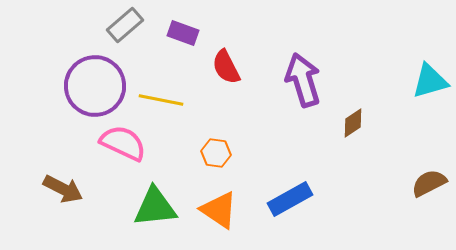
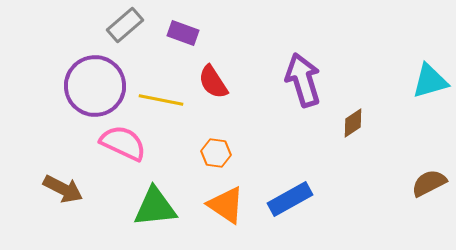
red semicircle: moved 13 px left, 15 px down; rotated 6 degrees counterclockwise
orange triangle: moved 7 px right, 5 px up
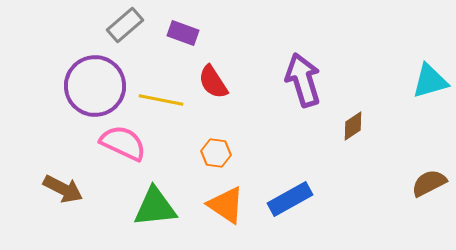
brown diamond: moved 3 px down
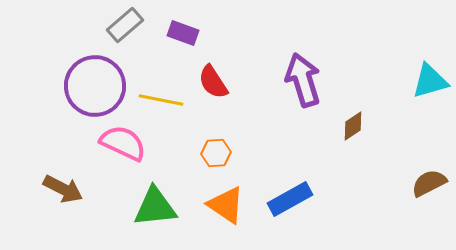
orange hexagon: rotated 12 degrees counterclockwise
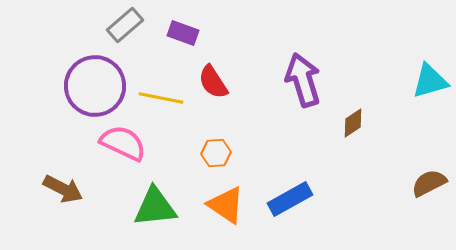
yellow line: moved 2 px up
brown diamond: moved 3 px up
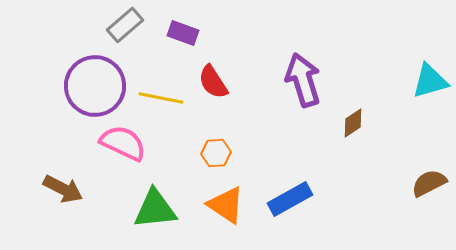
green triangle: moved 2 px down
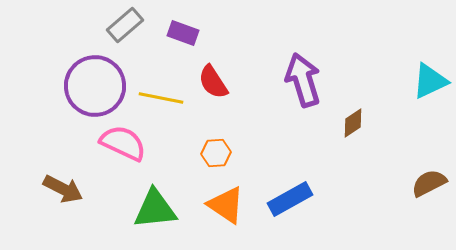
cyan triangle: rotated 9 degrees counterclockwise
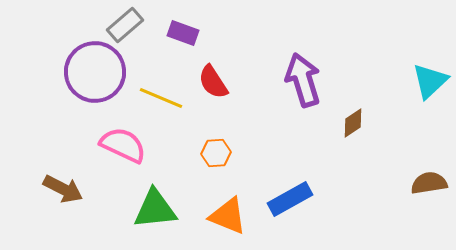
cyan triangle: rotated 18 degrees counterclockwise
purple circle: moved 14 px up
yellow line: rotated 12 degrees clockwise
pink semicircle: moved 2 px down
brown semicircle: rotated 18 degrees clockwise
orange triangle: moved 2 px right, 11 px down; rotated 12 degrees counterclockwise
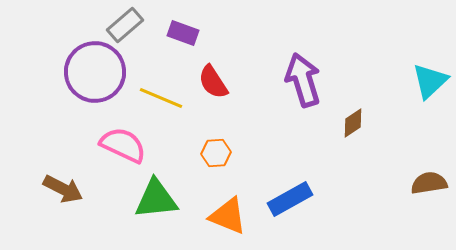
green triangle: moved 1 px right, 10 px up
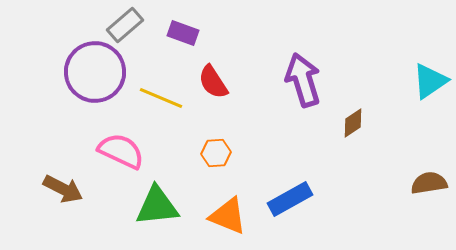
cyan triangle: rotated 9 degrees clockwise
pink semicircle: moved 2 px left, 6 px down
green triangle: moved 1 px right, 7 px down
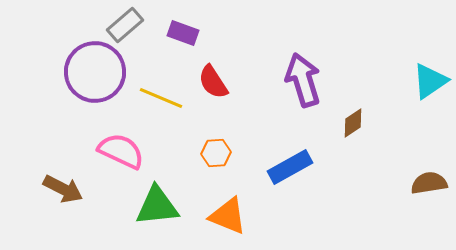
blue rectangle: moved 32 px up
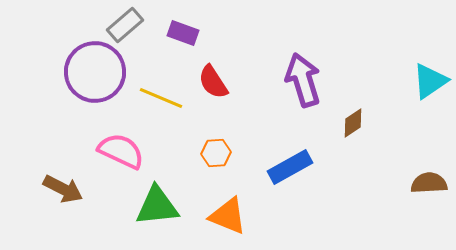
brown semicircle: rotated 6 degrees clockwise
